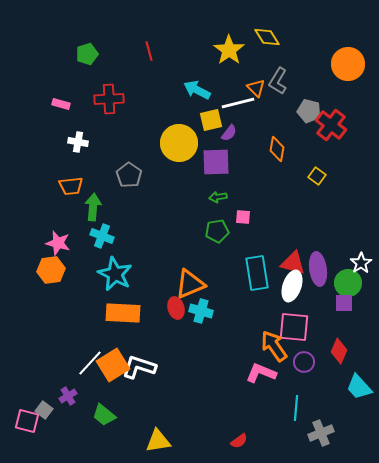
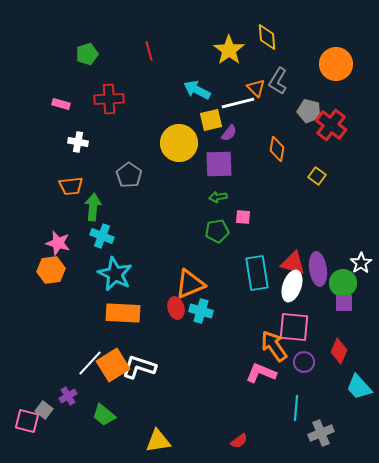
yellow diamond at (267, 37): rotated 28 degrees clockwise
orange circle at (348, 64): moved 12 px left
purple square at (216, 162): moved 3 px right, 2 px down
green circle at (348, 283): moved 5 px left
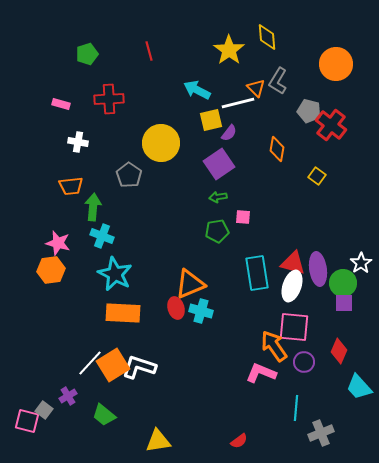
yellow circle at (179, 143): moved 18 px left
purple square at (219, 164): rotated 32 degrees counterclockwise
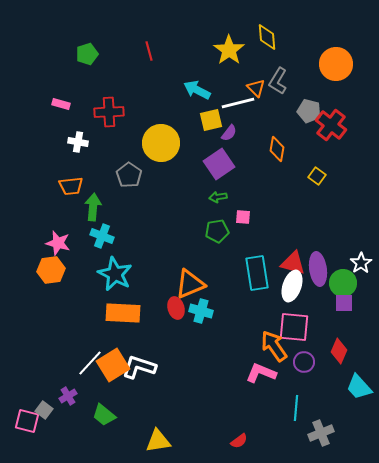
red cross at (109, 99): moved 13 px down
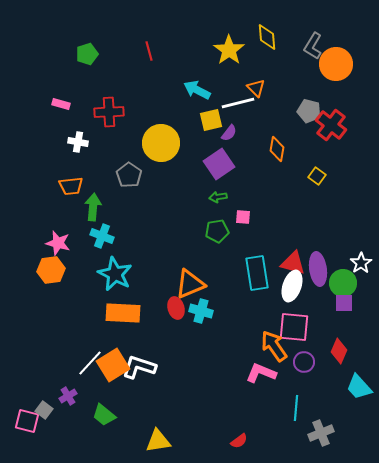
gray L-shape at (278, 81): moved 35 px right, 35 px up
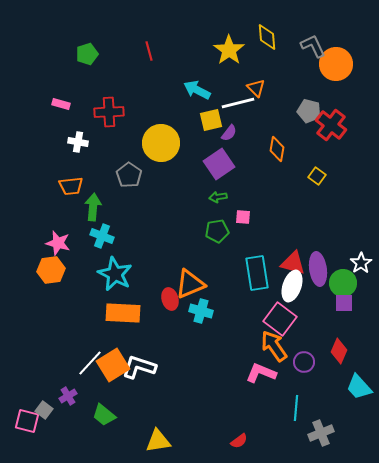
gray L-shape at (313, 46): rotated 124 degrees clockwise
red ellipse at (176, 308): moved 6 px left, 9 px up
pink square at (294, 327): moved 14 px left, 8 px up; rotated 32 degrees clockwise
